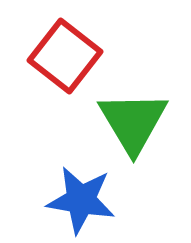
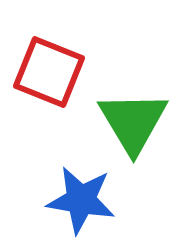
red square: moved 16 px left, 16 px down; rotated 16 degrees counterclockwise
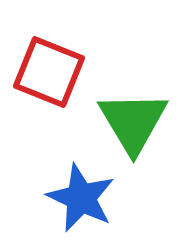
blue star: moved 2 px up; rotated 16 degrees clockwise
